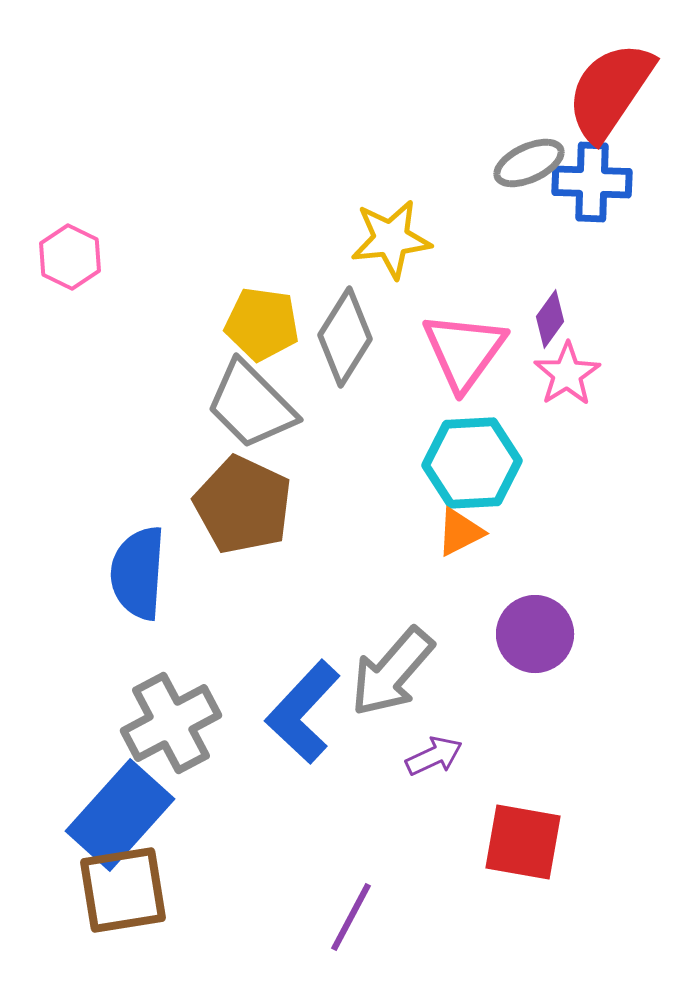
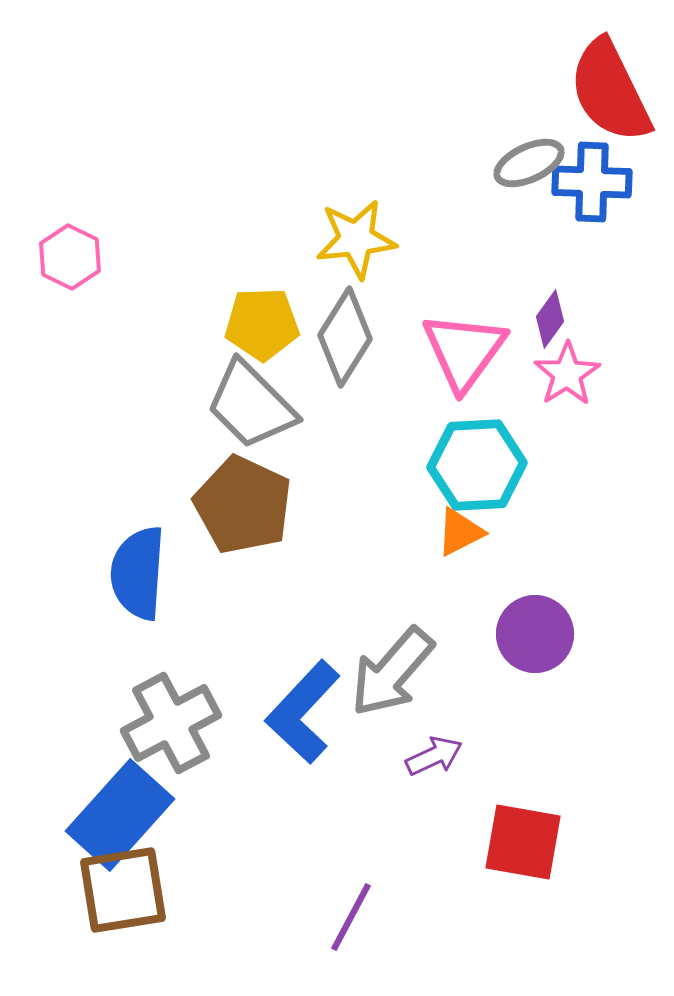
red semicircle: rotated 60 degrees counterclockwise
yellow star: moved 35 px left
yellow pentagon: rotated 10 degrees counterclockwise
cyan hexagon: moved 5 px right, 2 px down
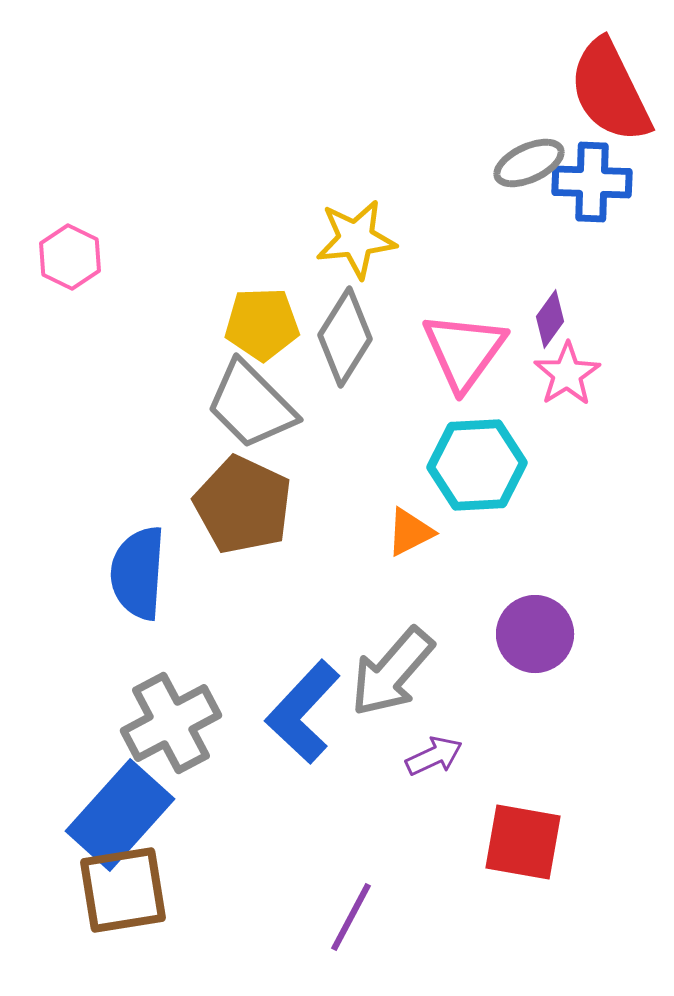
orange triangle: moved 50 px left
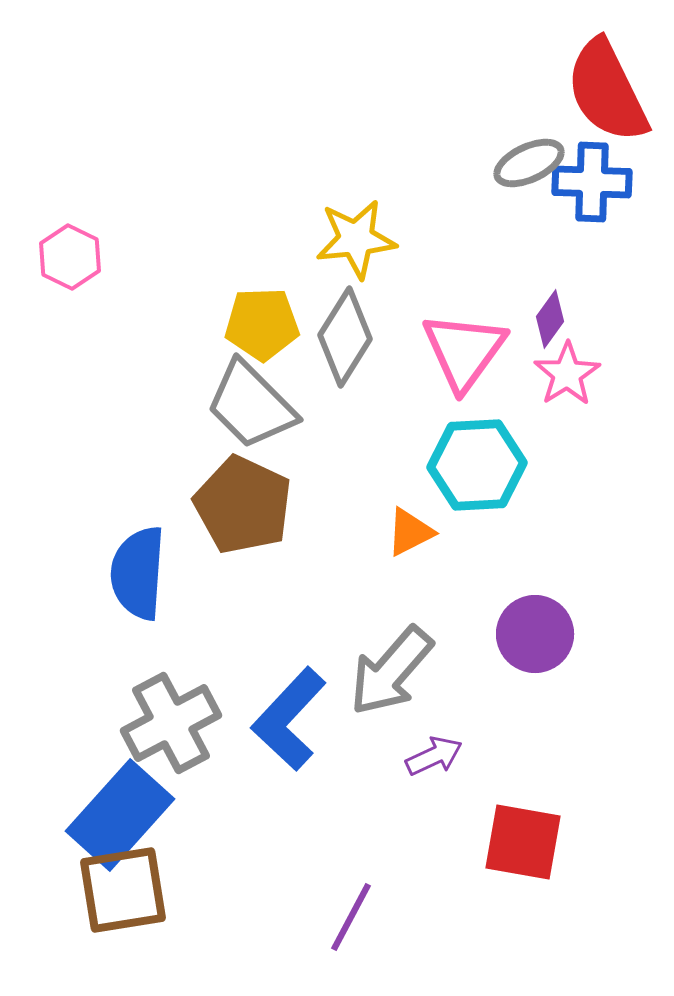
red semicircle: moved 3 px left
gray arrow: moved 1 px left, 1 px up
blue L-shape: moved 14 px left, 7 px down
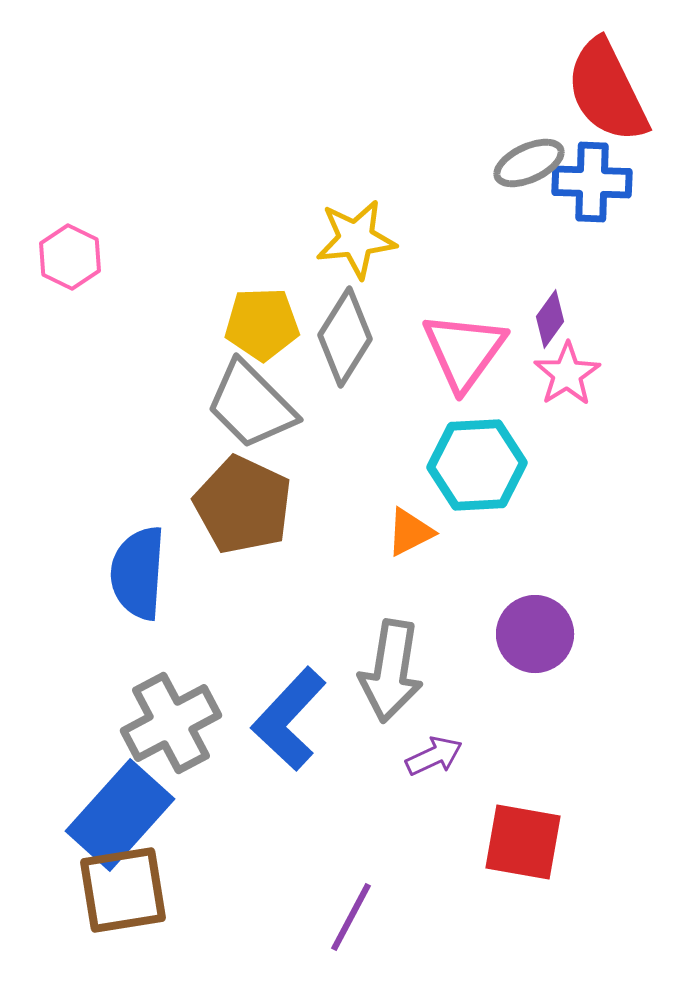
gray arrow: rotated 32 degrees counterclockwise
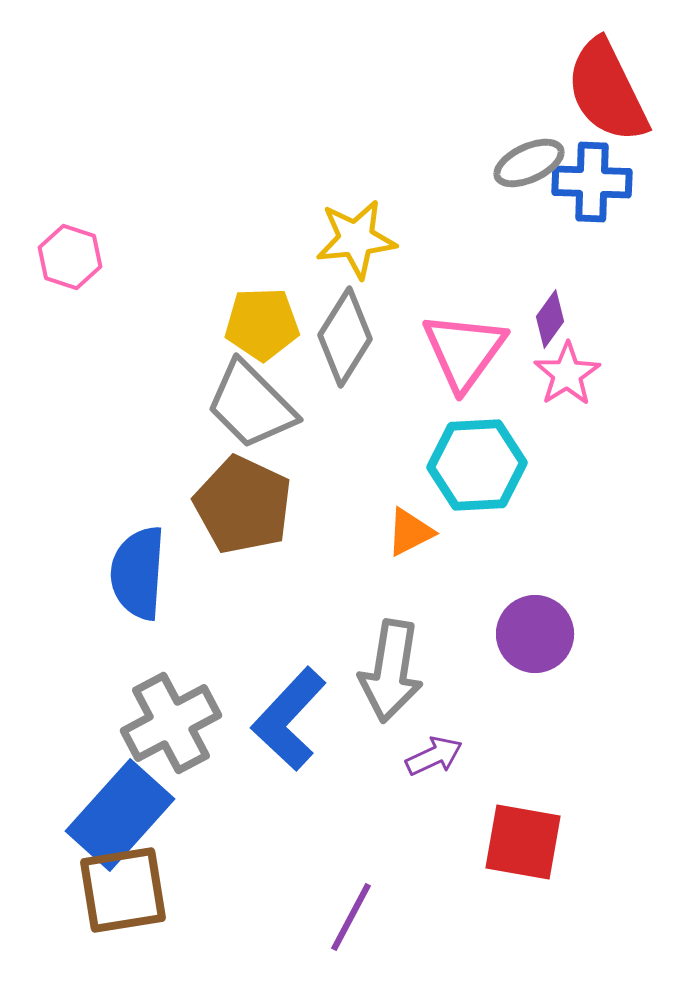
pink hexagon: rotated 8 degrees counterclockwise
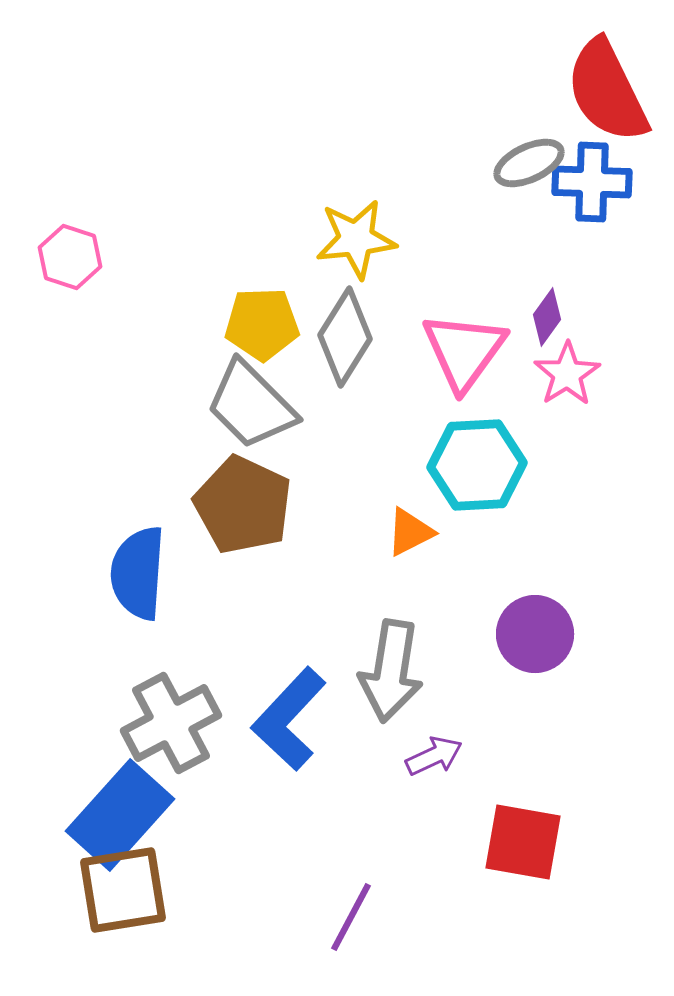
purple diamond: moved 3 px left, 2 px up
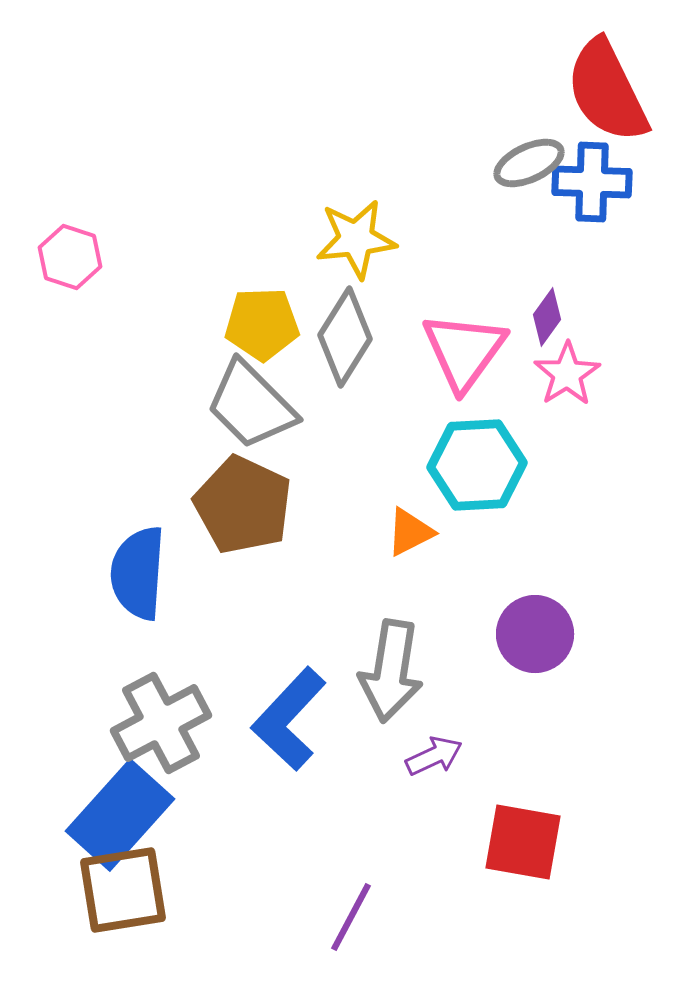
gray cross: moved 10 px left
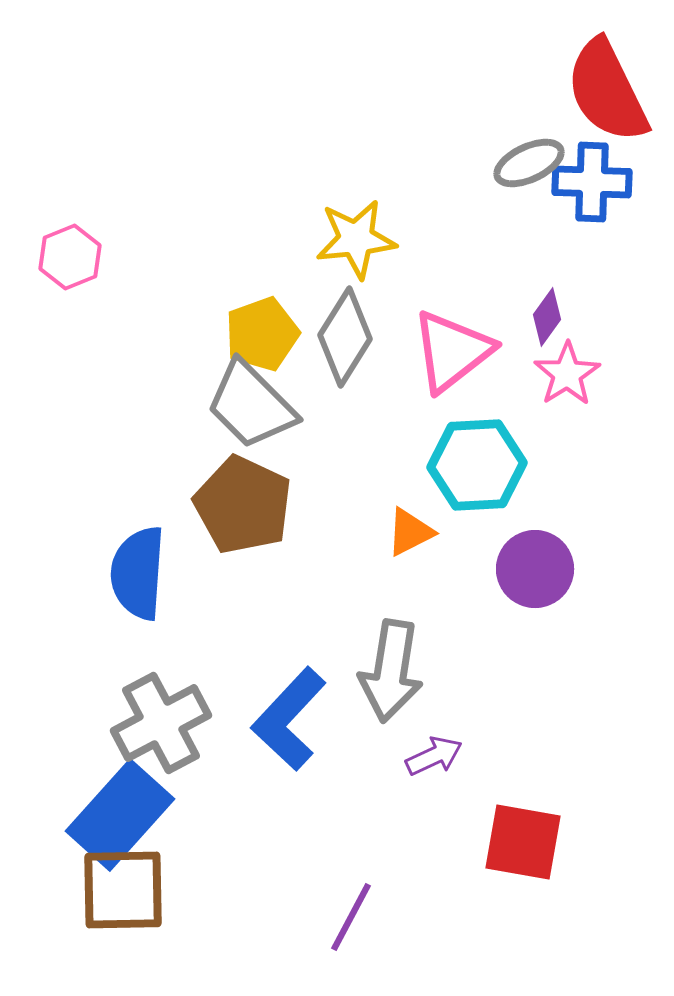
pink hexagon: rotated 20 degrees clockwise
yellow pentagon: moved 10 px down; rotated 18 degrees counterclockwise
pink triangle: moved 12 px left; rotated 16 degrees clockwise
purple circle: moved 65 px up
brown square: rotated 8 degrees clockwise
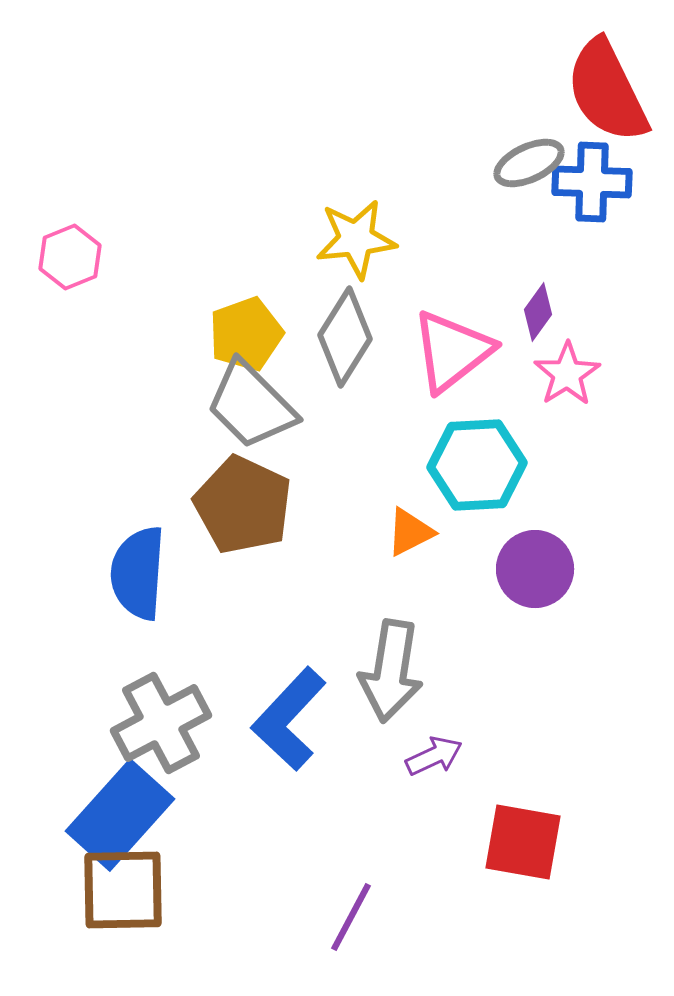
purple diamond: moved 9 px left, 5 px up
yellow pentagon: moved 16 px left
